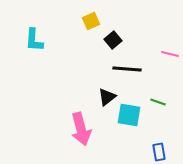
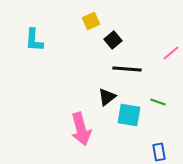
pink line: moved 1 px right, 1 px up; rotated 54 degrees counterclockwise
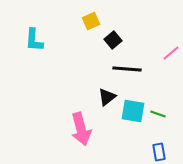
green line: moved 12 px down
cyan square: moved 4 px right, 4 px up
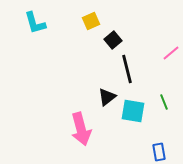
cyan L-shape: moved 1 px right, 17 px up; rotated 20 degrees counterclockwise
black line: rotated 72 degrees clockwise
green line: moved 6 px right, 12 px up; rotated 49 degrees clockwise
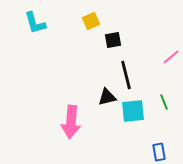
black square: rotated 30 degrees clockwise
pink line: moved 4 px down
black line: moved 1 px left, 6 px down
black triangle: rotated 24 degrees clockwise
cyan square: rotated 15 degrees counterclockwise
pink arrow: moved 10 px left, 7 px up; rotated 20 degrees clockwise
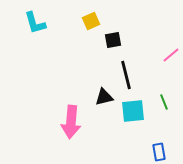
pink line: moved 2 px up
black triangle: moved 3 px left
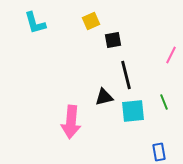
pink line: rotated 24 degrees counterclockwise
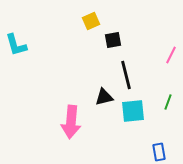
cyan L-shape: moved 19 px left, 22 px down
green line: moved 4 px right; rotated 42 degrees clockwise
